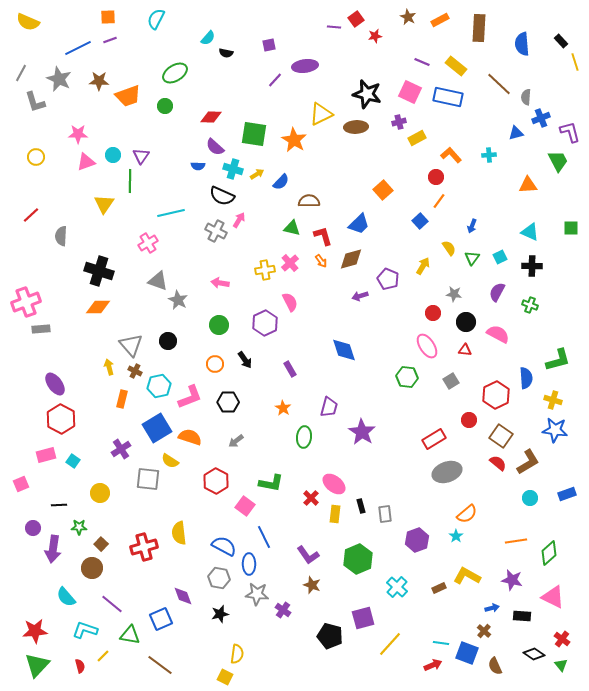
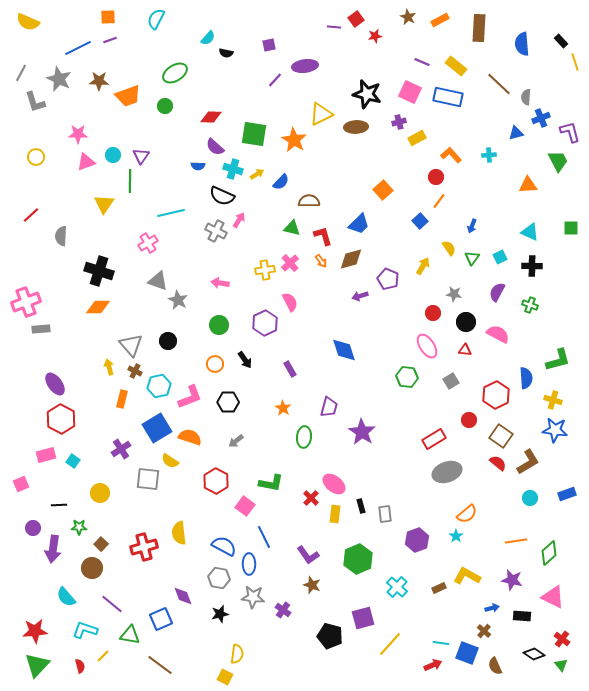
gray star at (257, 594): moved 4 px left, 3 px down
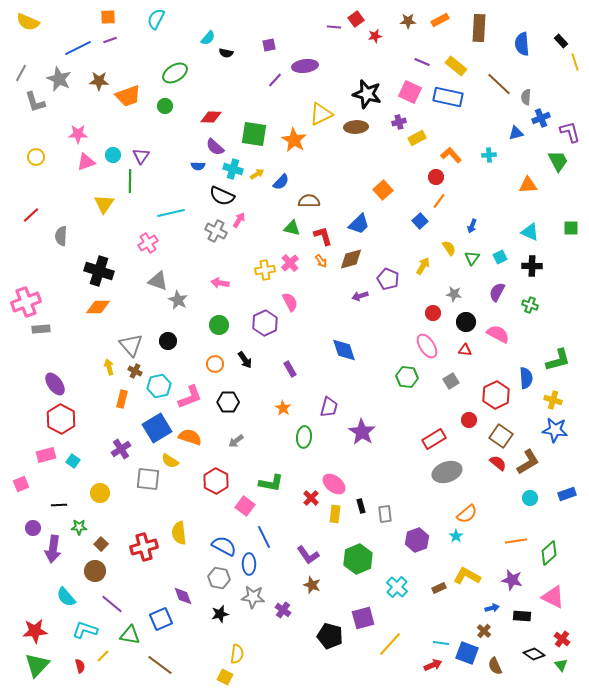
brown star at (408, 17): moved 4 px down; rotated 28 degrees counterclockwise
brown circle at (92, 568): moved 3 px right, 3 px down
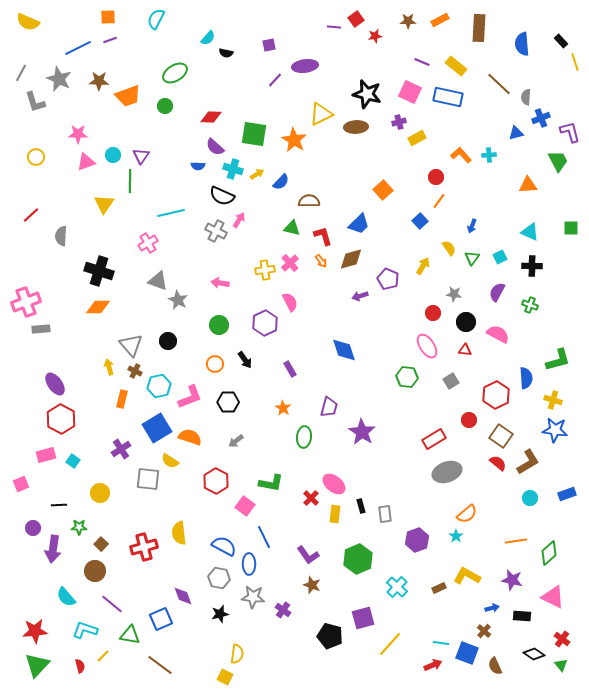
orange L-shape at (451, 155): moved 10 px right
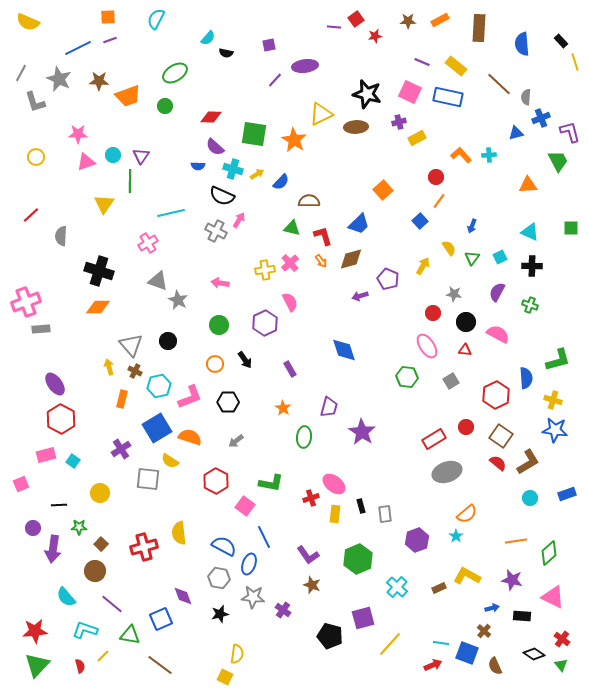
red circle at (469, 420): moved 3 px left, 7 px down
red cross at (311, 498): rotated 28 degrees clockwise
blue ellipse at (249, 564): rotated 20 degrees clockwise
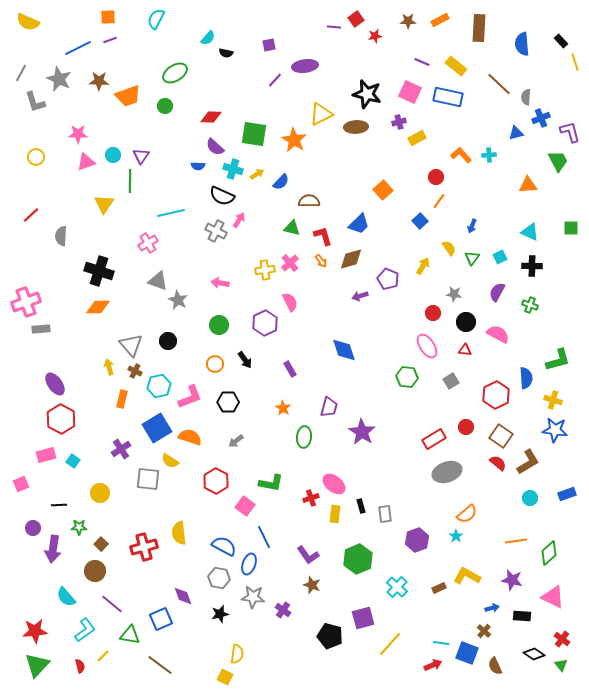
cyan L-shape at (85, 630): rotated 125 degrees clockwise
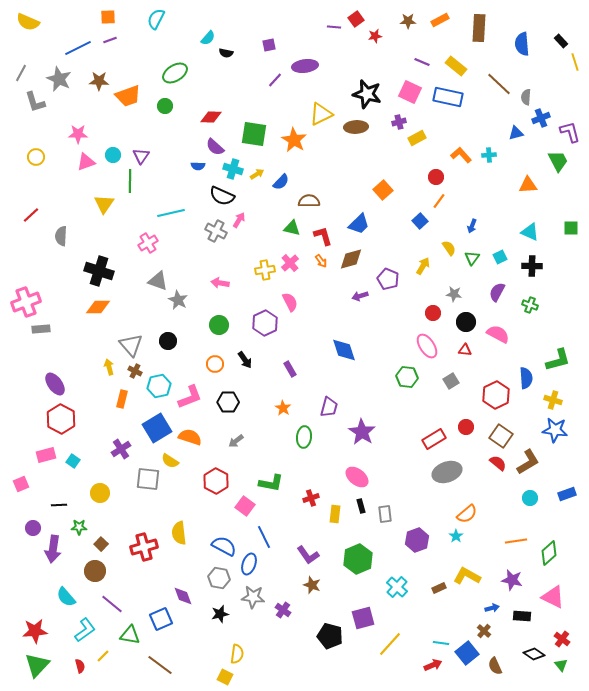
pink ellipse at (334, 484): moved 23 px right, 7 px up
blue square at (467, 653): rotated 30 degrees clockwise
